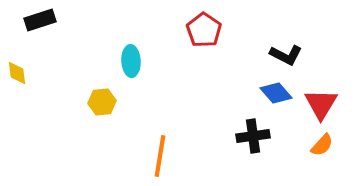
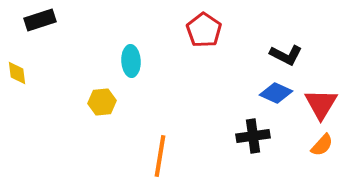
blue diamond: rotated 24 degrees counterclockwise
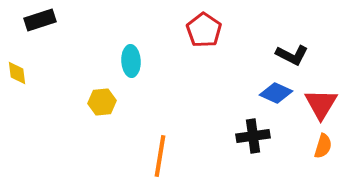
black L-shape: moved 6 px right
orange semicircle: moved 1 px right, 1 px down; rotated 25 degrees counterclockwise
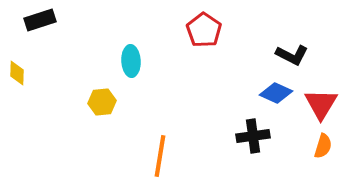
yellow diamond: rotated 10 degrees clockwise
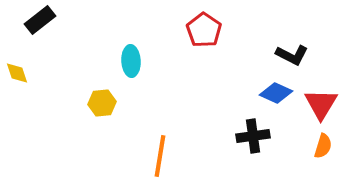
black rectangle: rotated 20 degrees counterclockwise
yellow diamond: rotated 20 degrees counterclockwise
yellow hexagon: moved 1 px down
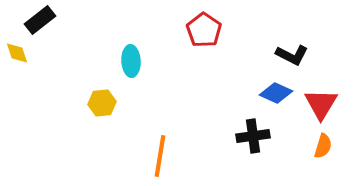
yellow diamond: moved 20 px up
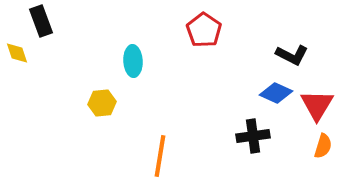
black rectangle: moved 1 px right, 1 px down; rotated 72 degrees counterclockwise
cyan ellipse: moved 2 px right
red triangle: moved 4 px left, 1 px down
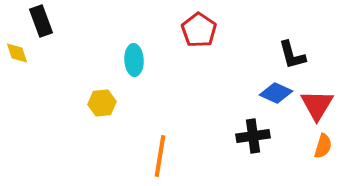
red pentagon: moved 5 px left
black L-shape: rotated 48 degrees clockwise
cyan ellipse: moved 1 px right, 1 px up
